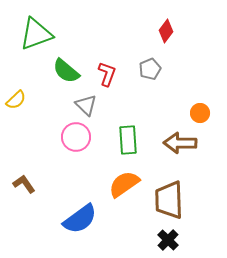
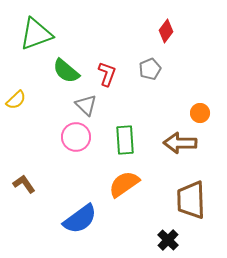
green rectangle: moved 3 px left
brown trapezoid: moved 22 px right
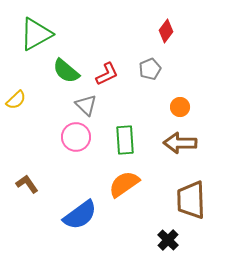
green triangle: rotated 9 degrees counterclockwise
red L-shape: rotated 45 degrees clockwise
orange circle: moved 20 px left, 6 px up
brown L-shape: moved 3 px right
blue semicircle: moved 4 px up
